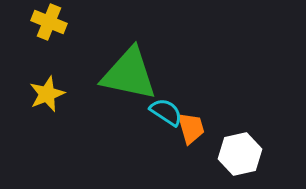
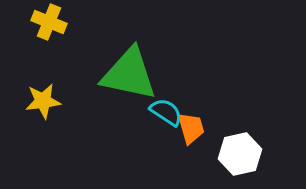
yellow star: moved 4 px left, 7 px down; rotated 15 degrees clockwise
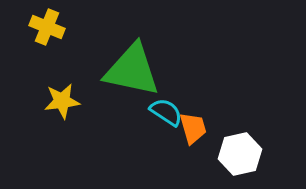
yellow cross: moved 2 px left, 5 px down
green triangle: moved 3 px right, 4 px up
yellow star: moved 19 px right
orange trapezoid: moved 2 px right
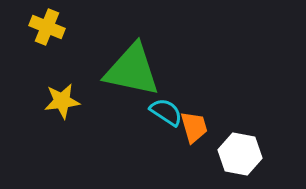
orange trapezoid: moved 1 px right, 1 px up
white hexagon: rotated 24 degrees clockwise
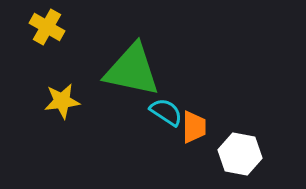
yellow cross: rotated 8 degrees clockwise
orange trapezoid: rotated 16 degrees clockwise
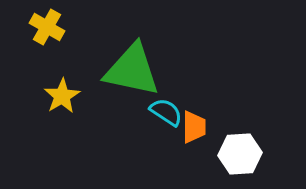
yellow star: moved 5 px up; rotated 24 degrees counterclockwise
white hexagon: rotated 15 degrees counterclockwise
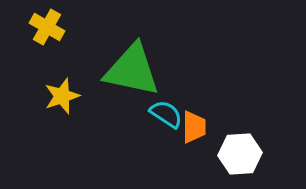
yellow star: rotated 12 degrees clockwise
cyan semicircle: moved 2 px down
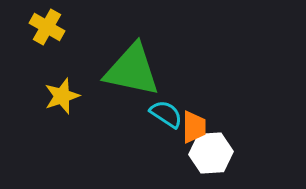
white hexagon: moved 29 px left, 1 px up
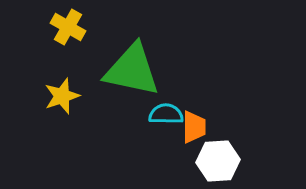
yellow cross: moved 21 px right
cyan semicircle: rotated 32 degrees counterclockwise
white hexagon: moved 7 px right, 8 px down
